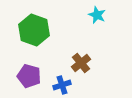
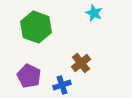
cyan star: moved 3 px left, 2 px up
green hexagon: moved 2 px right, 3 px up
purple pentagon: rotated 10 degrees clockwise
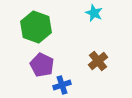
brown cross: moved 17 px right, 2 px up
purple pentagon: moved 13 px right, 11 px up
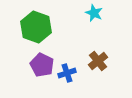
blue cross: moved 5 px right, 12 px up
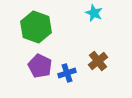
purple pentagon: moved 2 px left, 1 px down
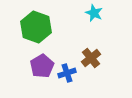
brown cross: moved 7 px left, 3 px up
purple pentagon: moved 2 px right; rotated 15 degrees clockwise
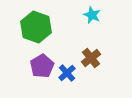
cyan star: moved 2 px left, 2 px down
blue cross: rotated 24 degrees counterclockwise
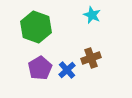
brown cross: rotated 18 degrees clockwise
purple pentagon: moved 2 px left, 2 px down
blue cross: moved 3 px up
